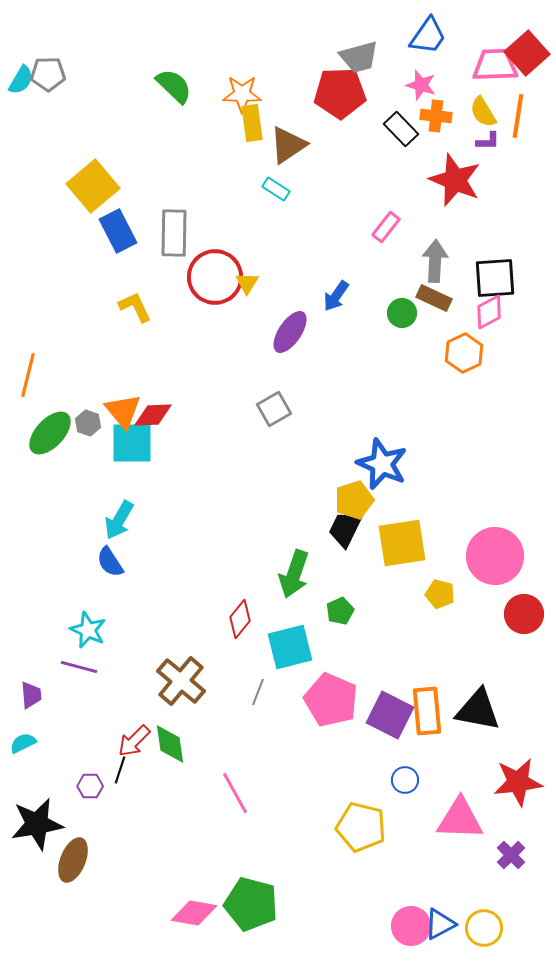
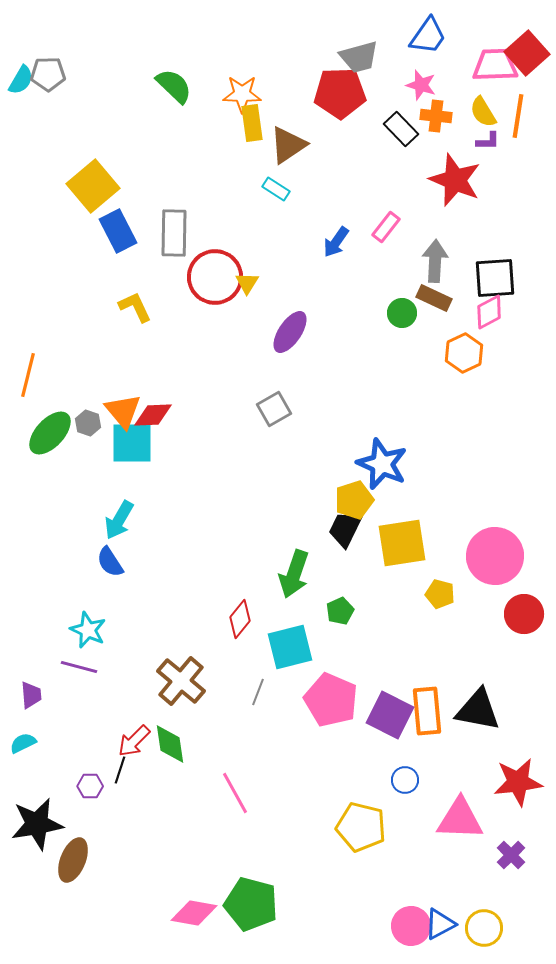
blue arrow at (336, 296): moved 54 px up
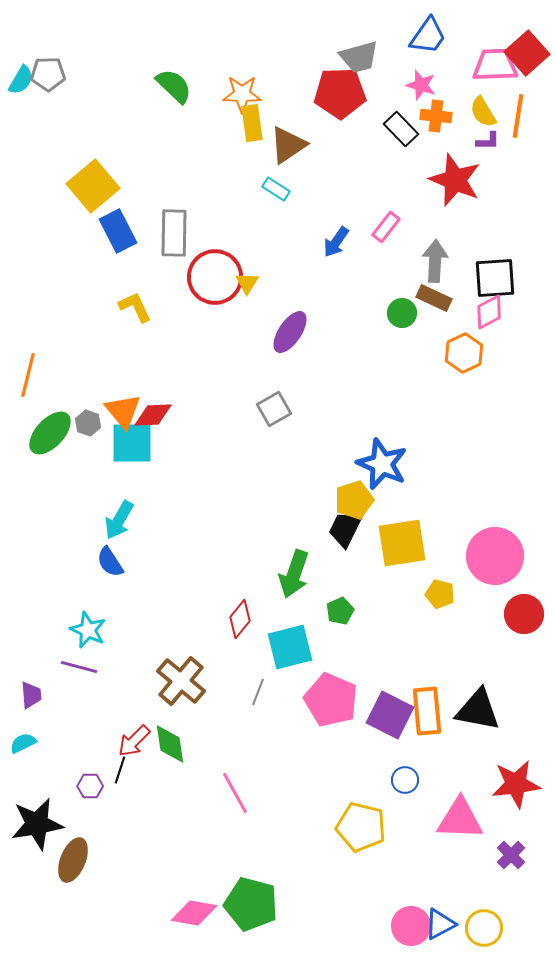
red star at (518, 782): moved 2 px left, 2 px down
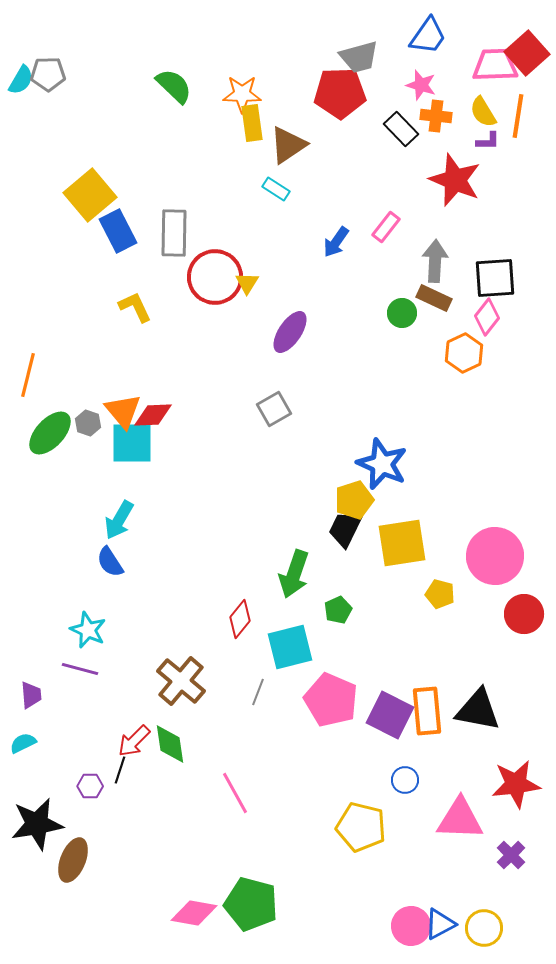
yellow square at (93, 186): moved 3 px left, 9 px down
pink diamond at (489, 312): moved 2 px left, 5 px down; rotated 24 degrees counterclockwise
green pentagon at (340, 611): moved 2 px left, 1 px up
purple line at (79, 667): moved 1 px right, 2 px down
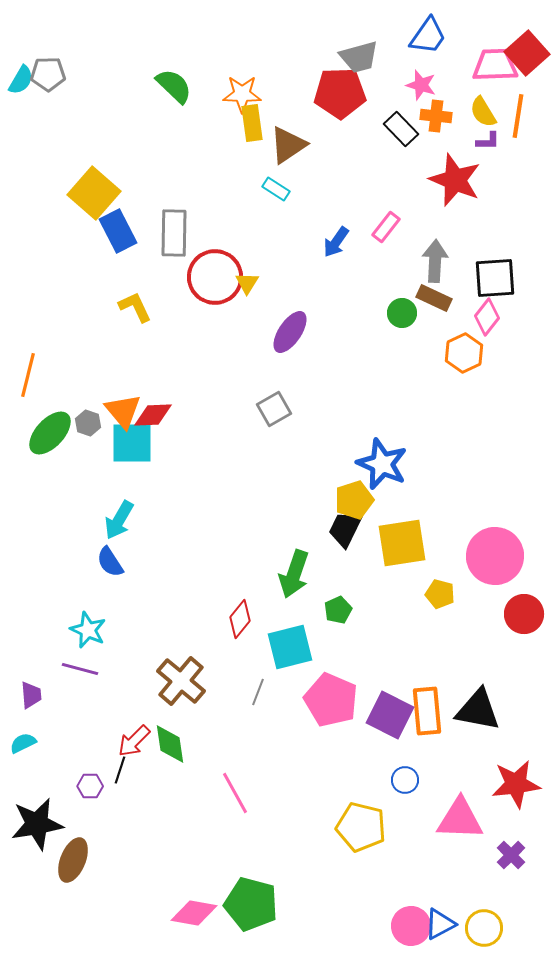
yellow square at (90, 195): moved 4 px right, 2 px up; rotated 9 degrees counterclockwise
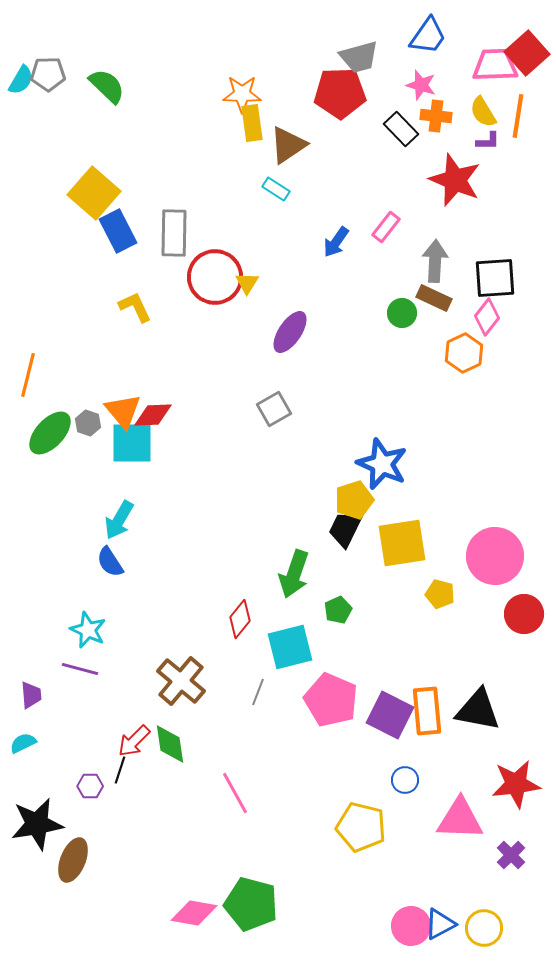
green semicircle at (174, 86): moved 67 px left
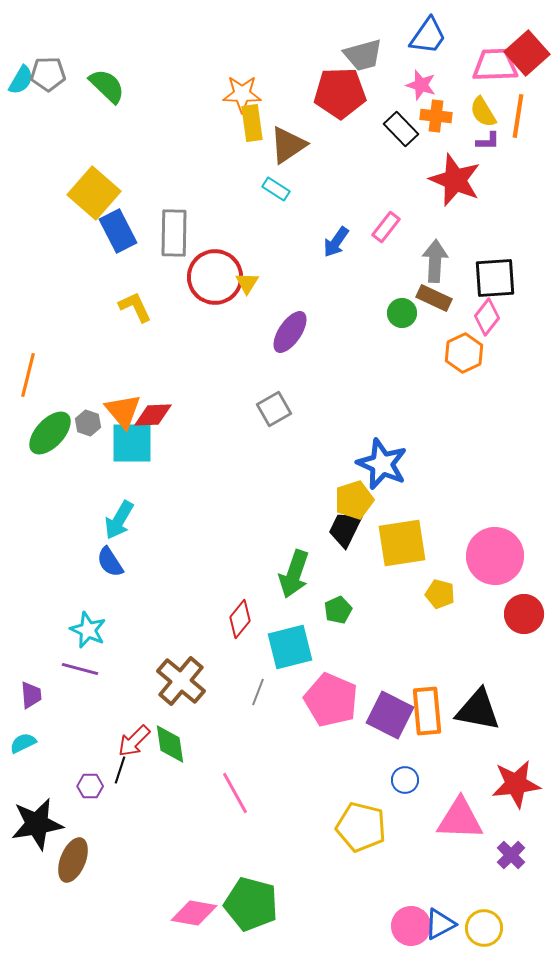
gray trapezoid at (359, 57): moved 4 px right, 2 px up
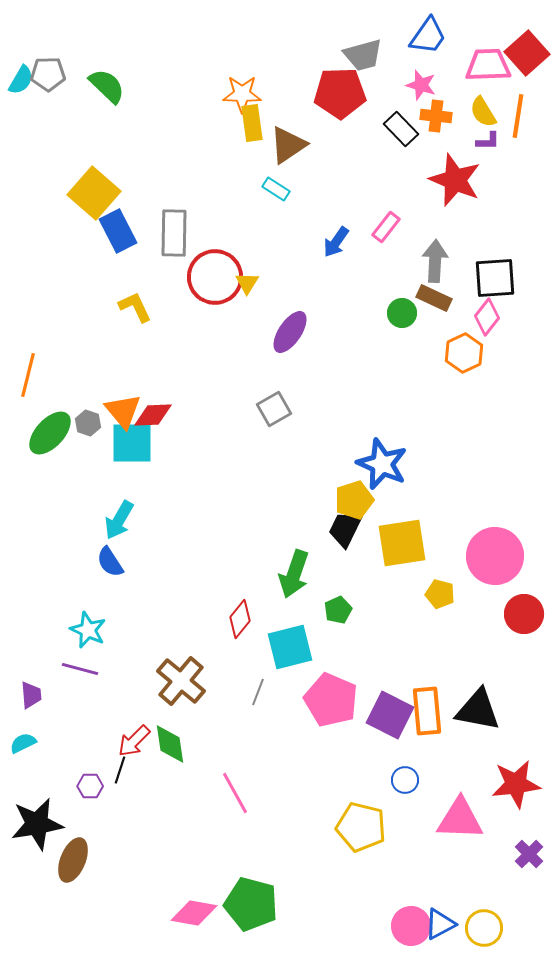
pink trapezoid at (495, 65): moved 7 px left
purple cross at (511, 855): moved 18 px right, 1 px up
